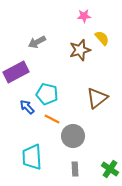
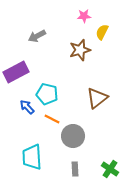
yellow semicircle: moved 6 px up; rotated 112 degrees counterclockwise
gray arrow: moved 6 px up
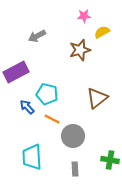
yellow semicircle: rotated 35 degrees clockwise
green cross: moved 9 px up; rotated 24 degrees counterclockwise
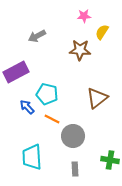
yellow semicircle: rotated 28 degrees counterclockwise
brown star: rotated 20 degrees clockwise
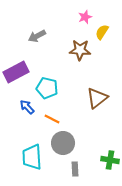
pink star: moved 1 px right, 1 px down; rotated 16 degrees counterclockwise
cyan pentagon: moved 6 px up
gray circle: moved 10 px left, 7 px down
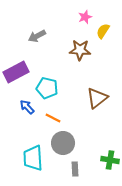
yellow semicircle: moved 1 px right, 1 px up
orange line: moved 1 px right, 1 px up
cyan trapezoid: moved 1 px right, 1 px down
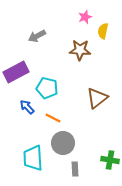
yellow semicircle: rotated 21 degrees counterclockwise
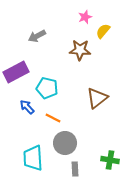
yellow semicircle: rotated 28 degrees clockwise
gray circle: moved 2 px right
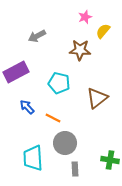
cyan pentagon: moved 12 px right, 5 px up
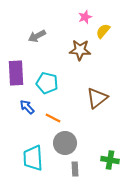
purple rectangle: moved 1 px down; rotated 65 degrees counterclockwise
cyan pentagon: moved 12 px left
